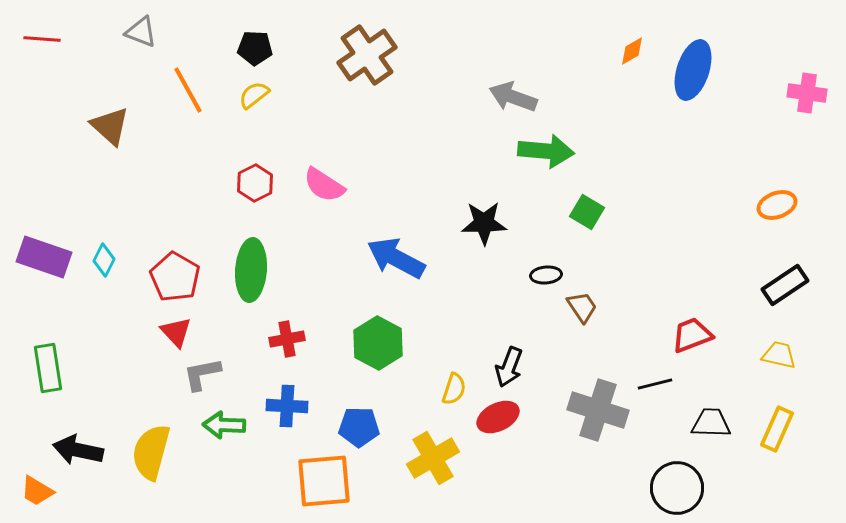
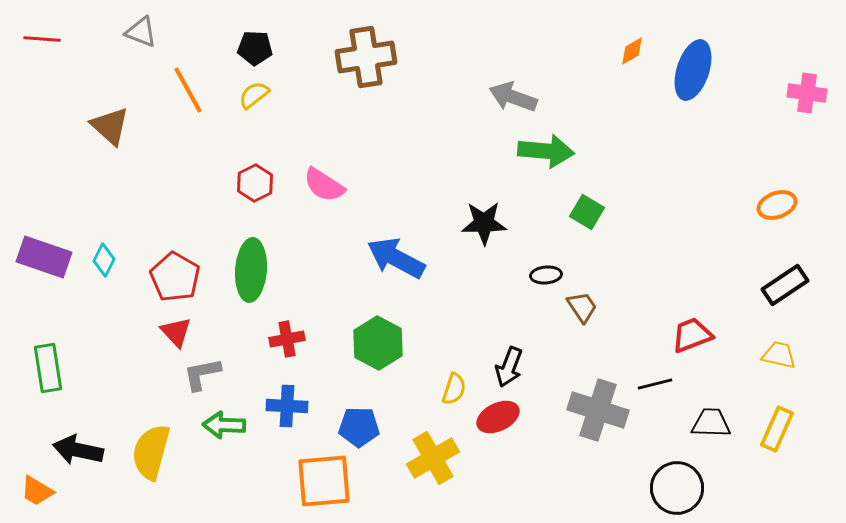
brown cross at (367, 55): moved 1 px left, 2 px down; rotated 26 degrees clockwise
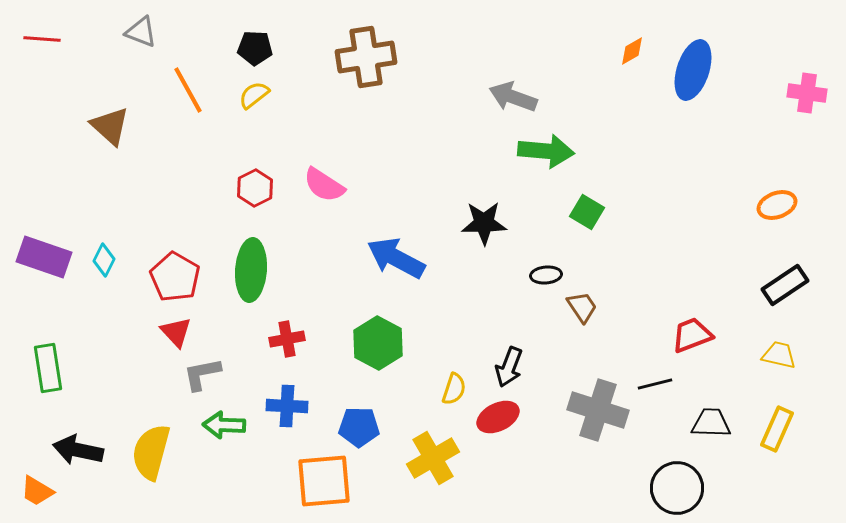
red hexagon at (255, 183): moved 5 px down
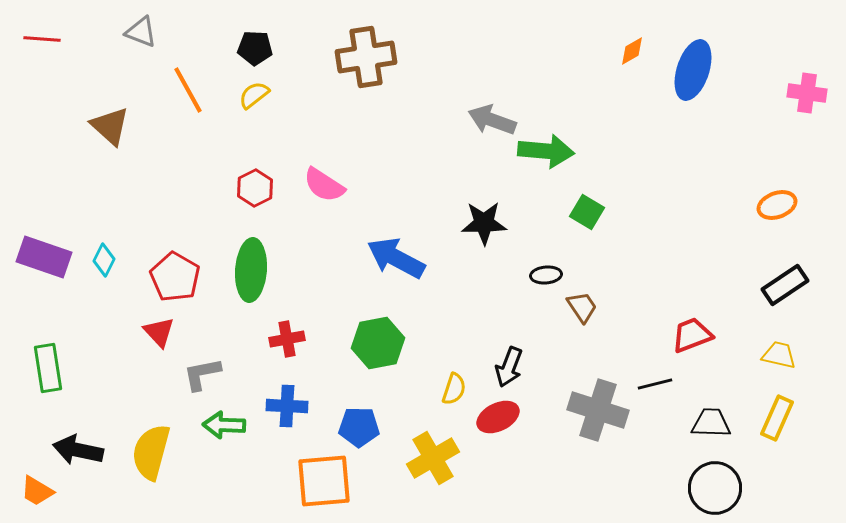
gray arrow at (513, 97): moved 21 px left, 23 px down
red triangle at (176, 332): moved 17 px left
green hexagon at (378, 343): rotated 21 degrees clockwise
yellow rectangle at (777, 429): moved 11 px up
black circle at (677, 488): moved 38 px right
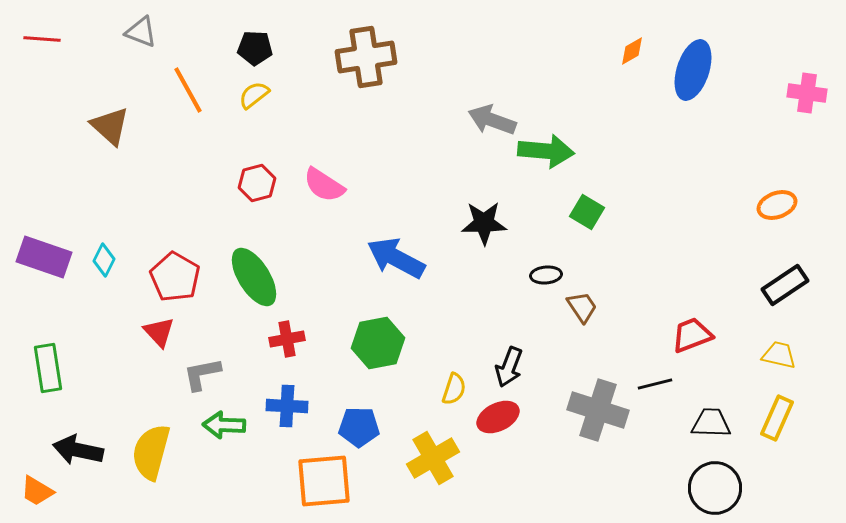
red hexagon at (255, 188): moved 2 px right, 5 px up; rotated 12 degrees clockwise
green ellipse at (251, 270): moved 3 px right, 7 px down; rotated 36 degrees counterclockwise
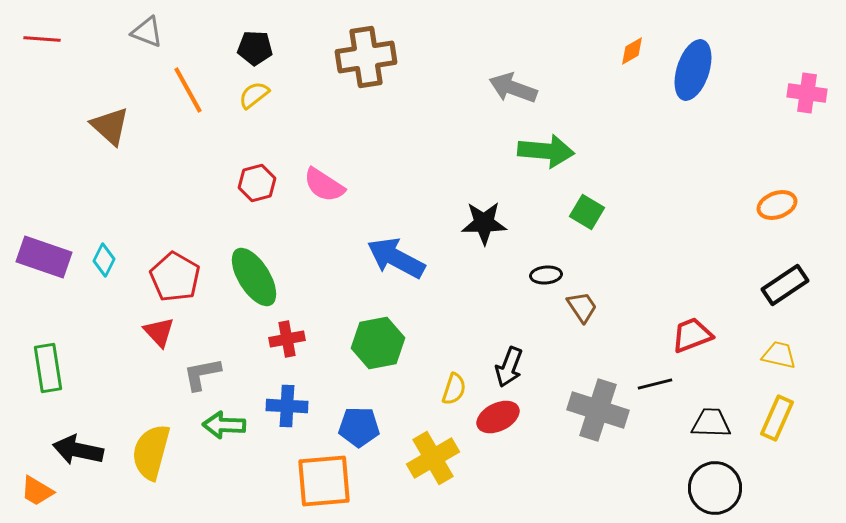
gray triangle at (141, 32): moved 6 px right
gray arrow at (492, 120): moved 21 px right, 32 px up
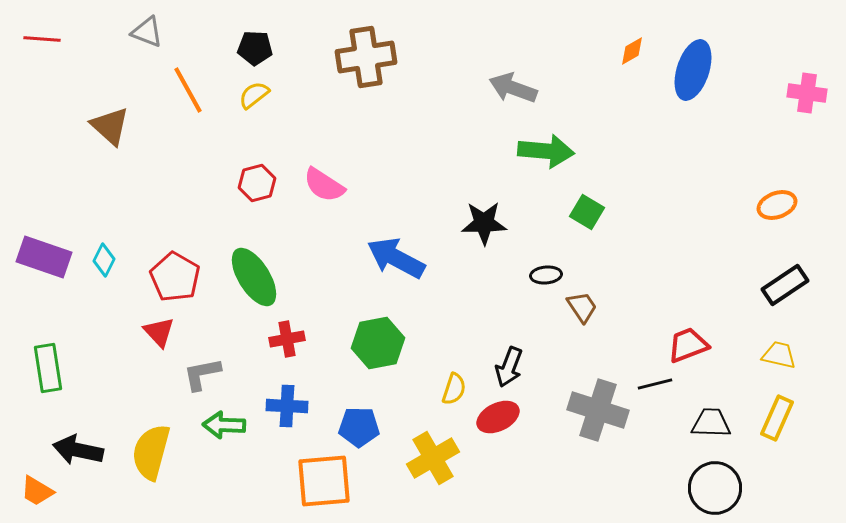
red trapezoid at (692, 335): moved 4 px left, 10 px down
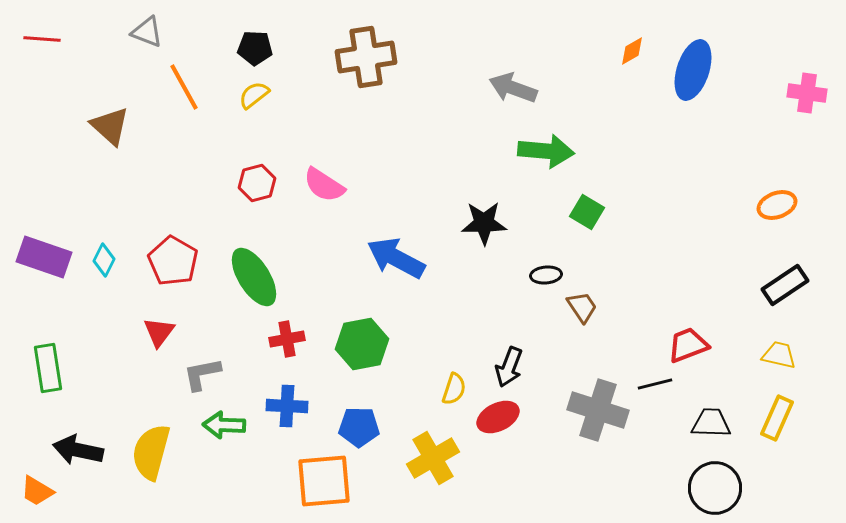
orange line at (188, 90): moved 4 px left, 3 px up
red pentagon at (175, 277): moved 2 px left, 16 px up
red triangle at (159, 332): rotated 20 degrees clockwise
green hexagon at (378, 343): moved 16 px left, 1 px down
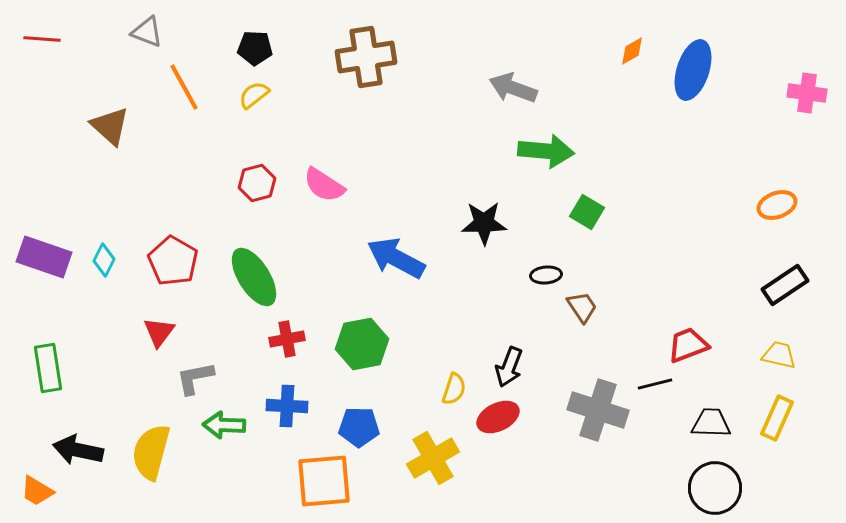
gray L-shape at (202, 374): moved 7 px left, 4 px down
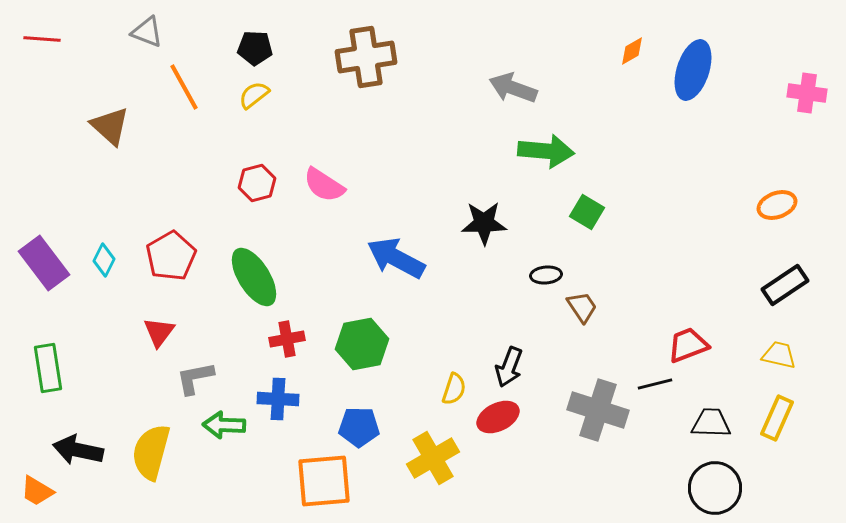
purple rectangle at (44, 257): moved 6 px down; rotated 34 degrees clockwise
red pentagon at (173, 261): moved 2 px left, 5 px up; rotated 12 degrees clockwise
blue cross at (287, 406): moved 9 px left, 7 px up
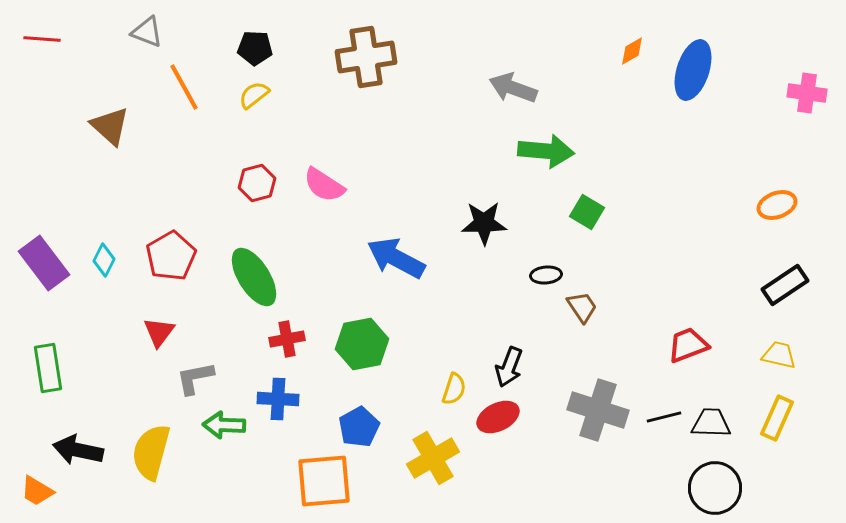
black line at (655, 384): moved 9 px right, 33 px down
blue pentagon at (359, 427): rotated 30 degrees counterclockwise
